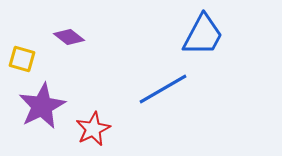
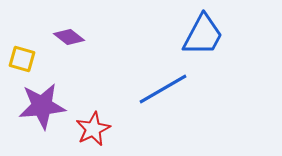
purple star: rotated 21 degrees clockwise
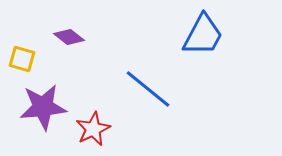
blue line: moved 15 px left; rotated 69 degrees clockwise
purple star: moved 1 px right, 1 px down
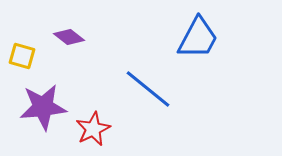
blue trapezoid: moved 5 px left, 3 px down
yellow square: moved 3 px up
